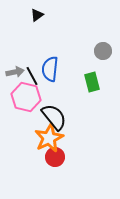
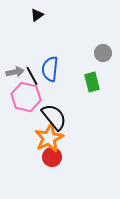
gray circle: moved 2 px down
red circle: moved 3 px left
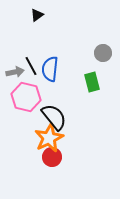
black line: moved 1 px left, 10 px up
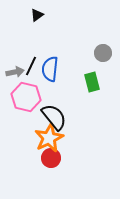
black line: rotated 54 degrees clockwise
red circle: moved 1 px left, 1 px down
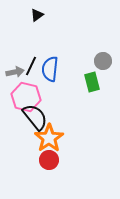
gray circle: moved 8 px down
black semicircle: moved 19 px left
orange star: rotated 8 degrees counterclockwise
red circle: moved 2 px left, 2 px down
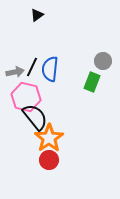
black line: moved 1 px right, 1 px down
green rectangle: rotated 36 degrees clockwise
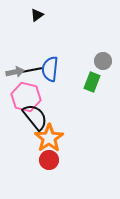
black line: moved 3 px down; rotated 54 degrees clockwise
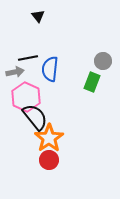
black triangle: moved 1 px right, 1 px down; rotated 32 degrees counterclockwise
black line: moved 4 px left, 12 px up
pink hexagon: rotated 12 degrees clockwise
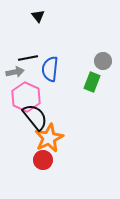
orange star: rotated 8 degrees clockwise
red circle: moved 6 px left
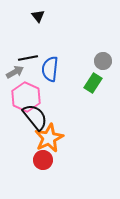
gray arrow: rotated 18 degrees counterclockwise
green rectangle: moved 1 px right, 1 px down; rotated 12 degrees clockwise
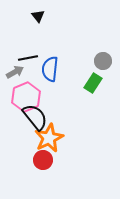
pink hexagon: rotated 12 degrees clockwise
